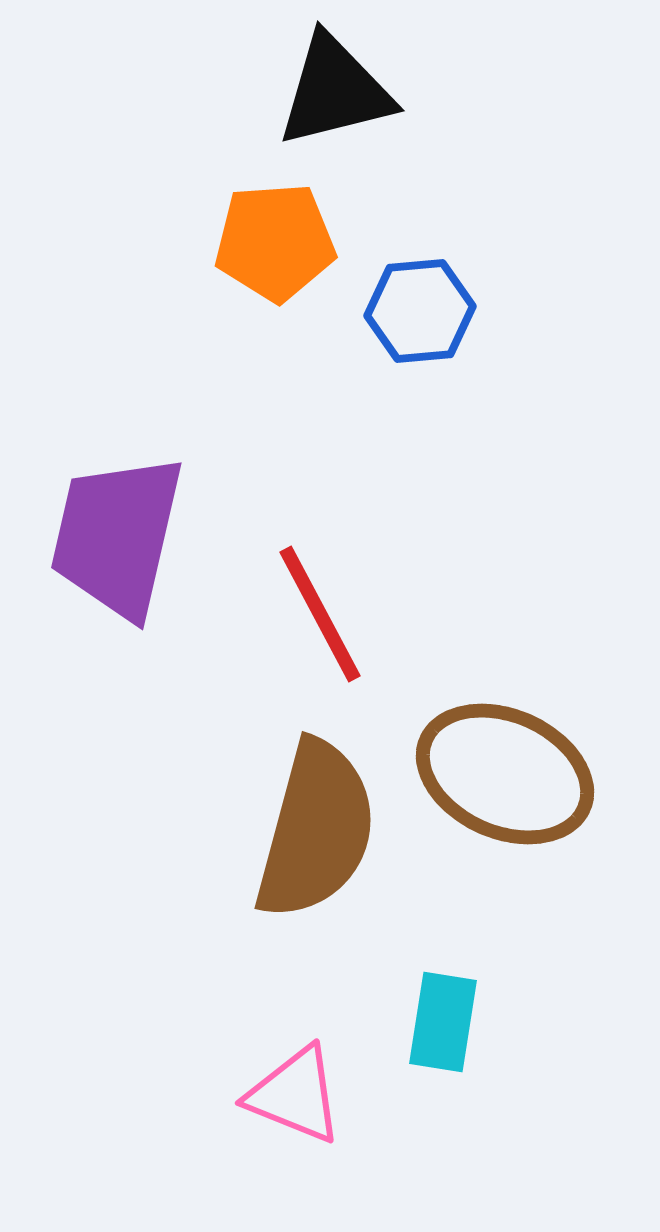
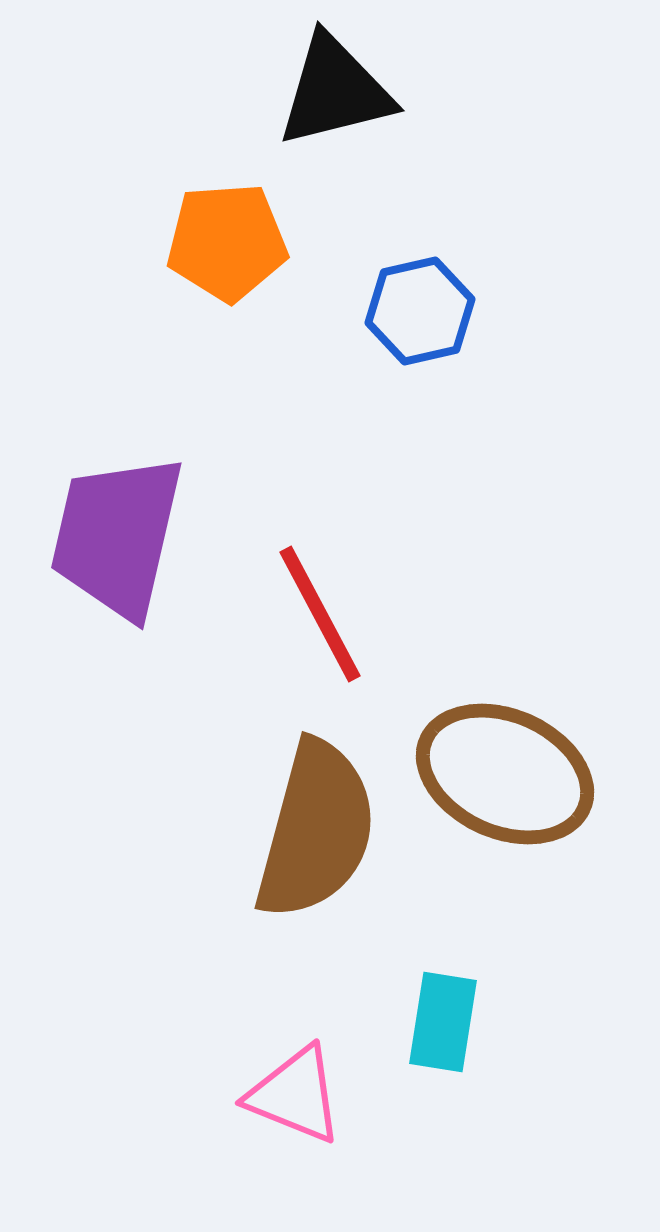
orange pentagon: moved 48 px left
blue hexagon: rotated 8 degrees counterclockwise
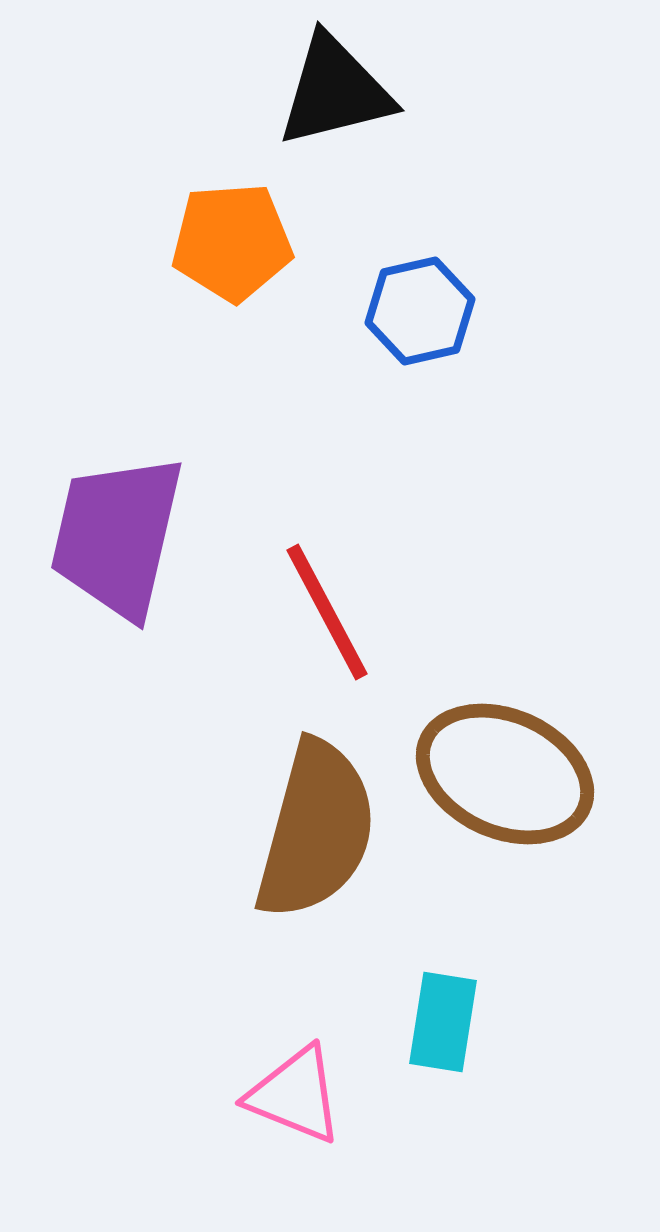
orange pentagon: moved 5 px right
red line: moved 7 px right, 2 px up
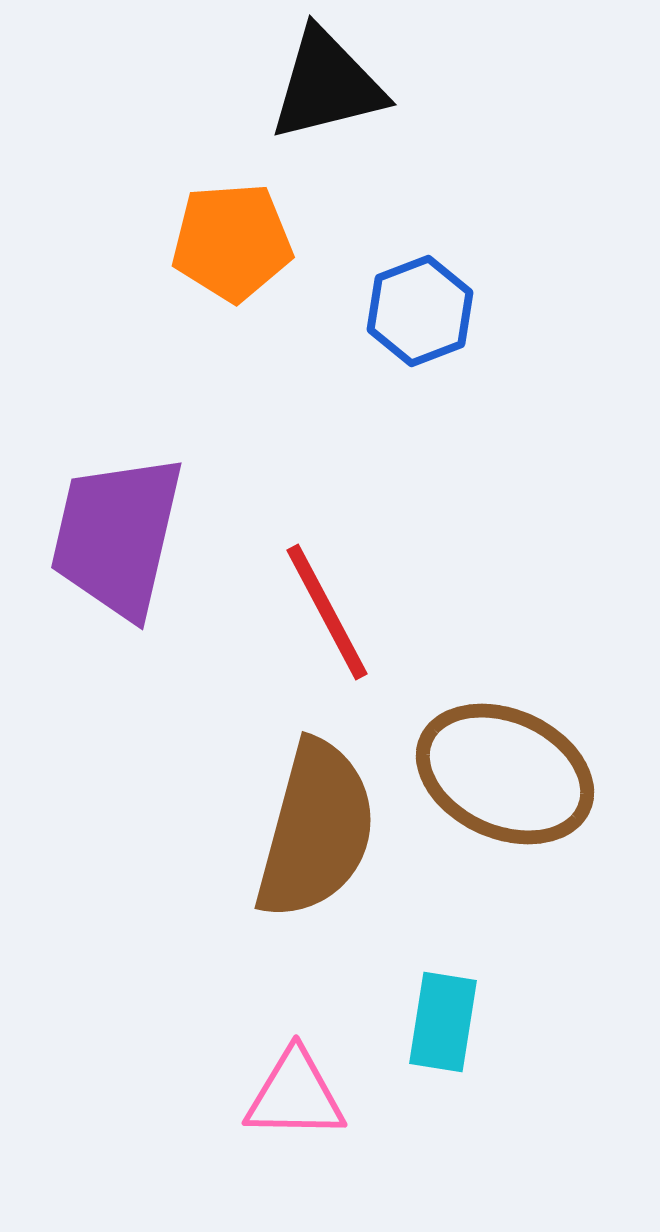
black triangle: moved 8 px left, 6 px up
blue hexagon: rotated 8 degrees counterclockwise
pink triangle: rotated 21 degrees counterclockwise
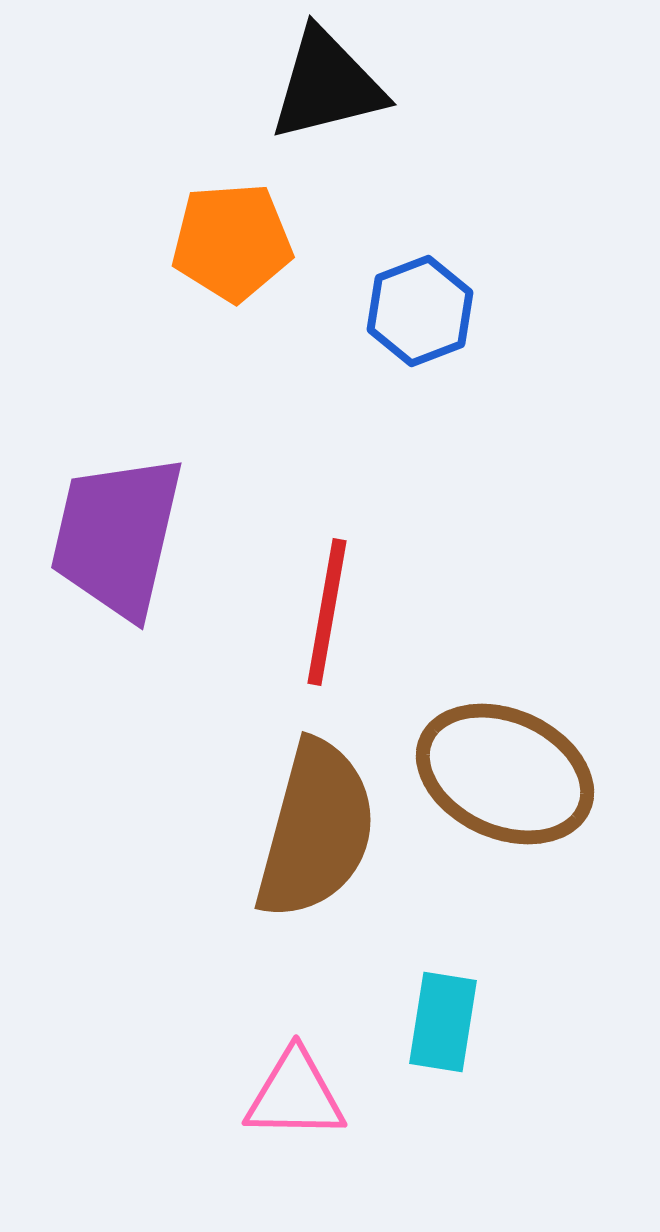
red line: rotated 38 degrees clockwise
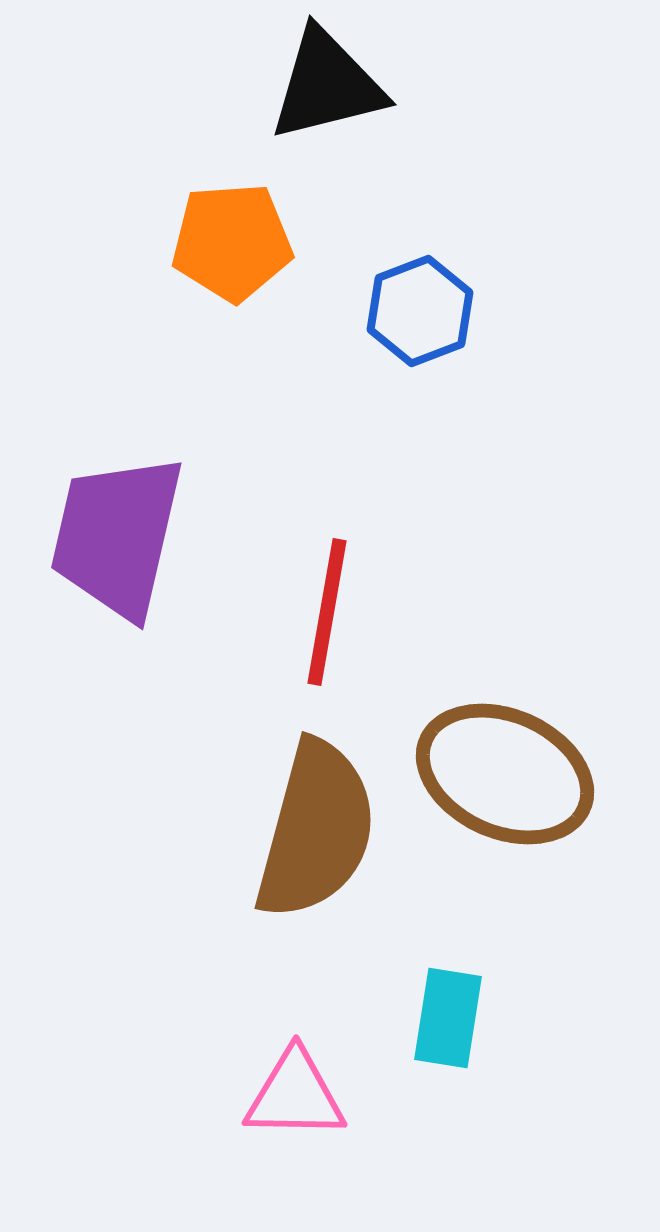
cyan rectangle: moved 5 px right, 4 px up
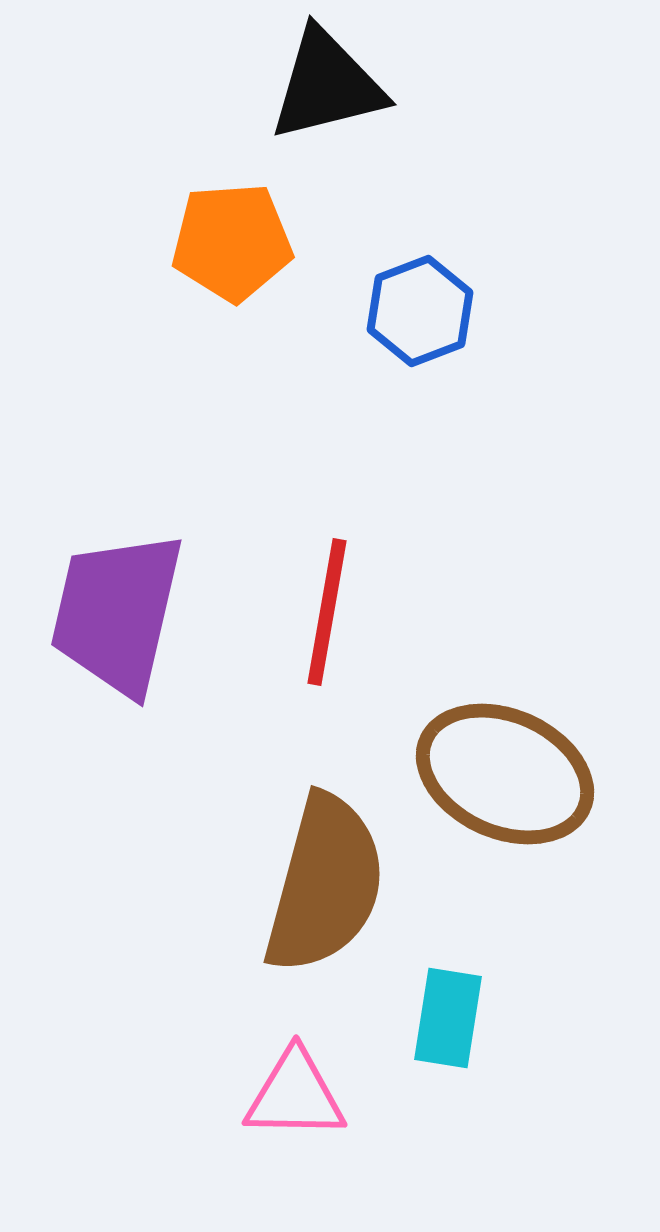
purple trapezoid: moved 77 px down
brown semicircle: moved 9 px right, 54 px down
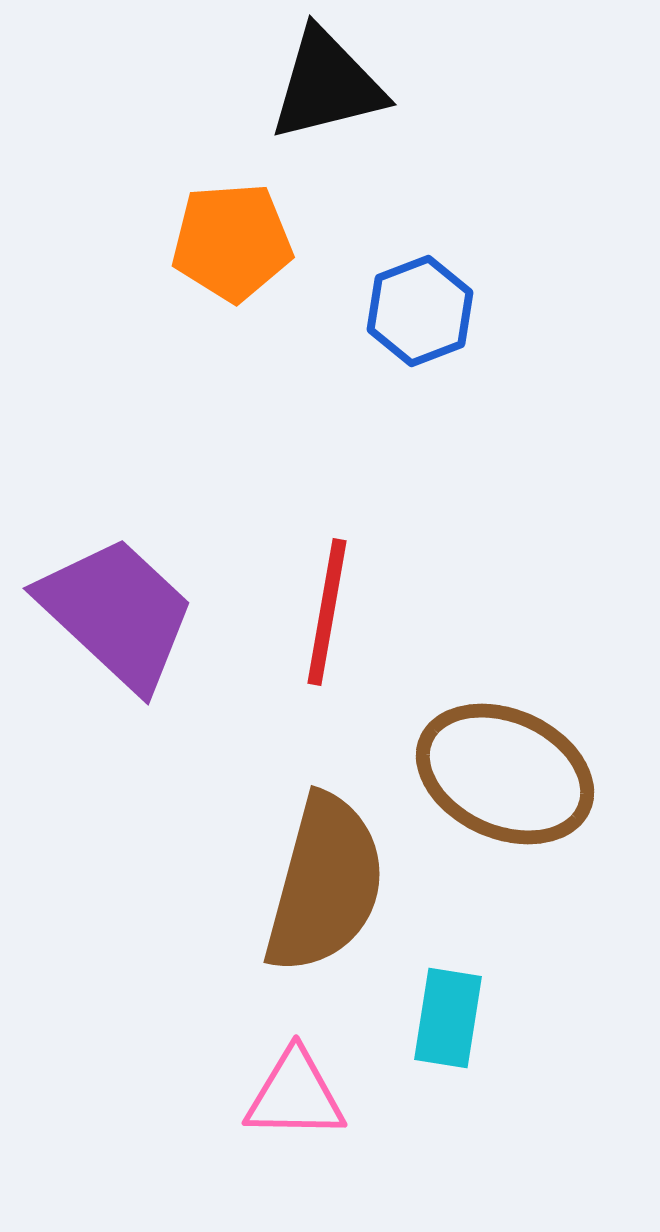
purple trapezoid: rotated 120 degrees clockwise
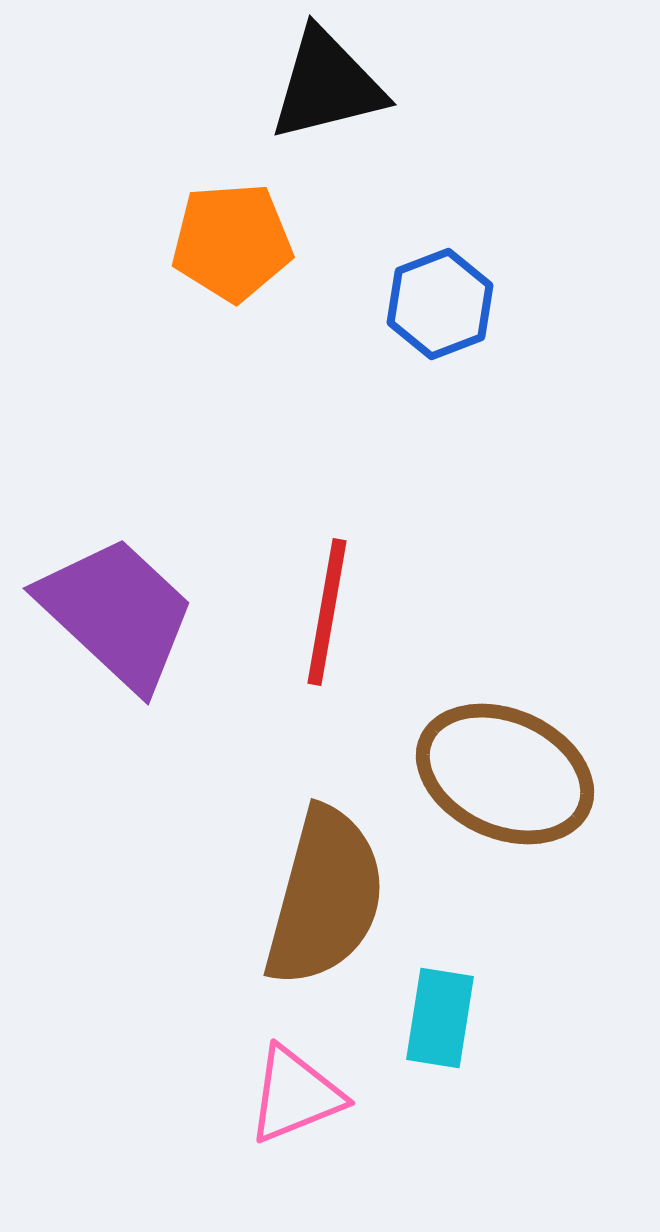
blue hexagon: moved 20 px right, 7 px up
brown semicircle: moved 13 px down
cyan rectangle: moved 8 px left
pink triangle: rotated 23 degrees counterclockwise
